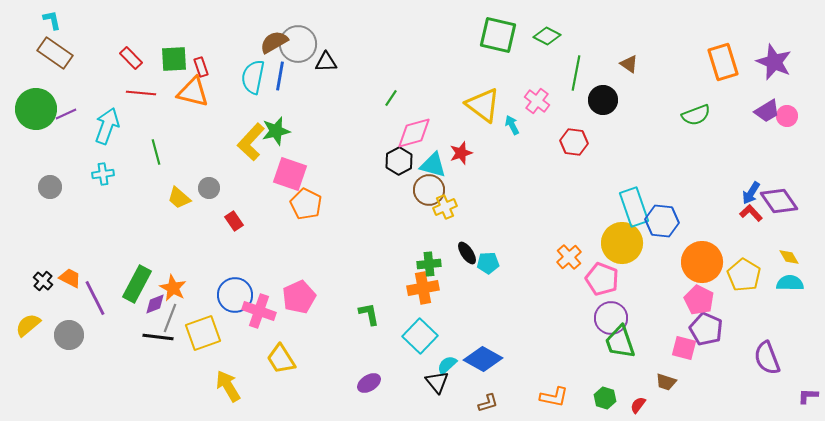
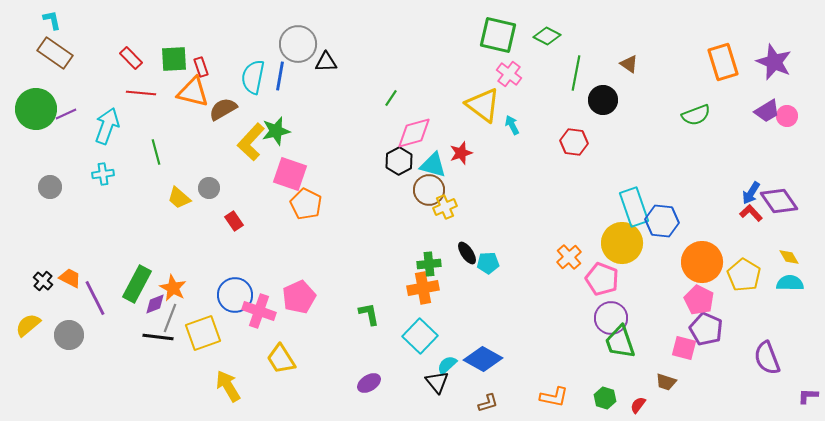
brown semicircle at (274, 42): moved 51 px left, 67 px down
pink cross at (537, 101): moved 28 px left, 27 px up
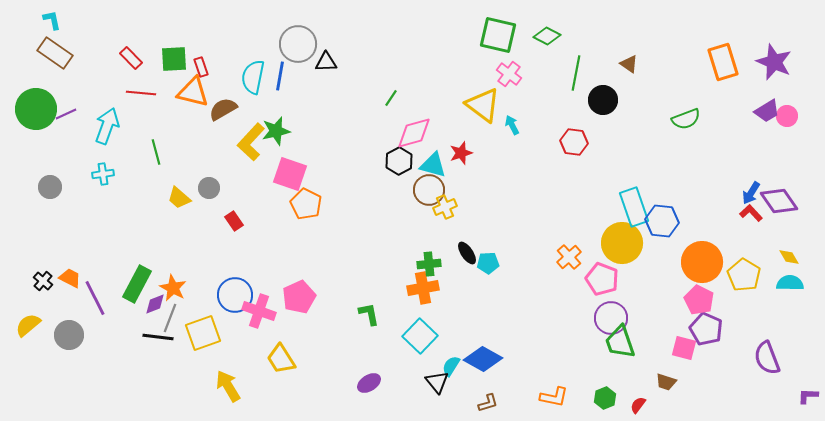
green semicircle at (696, 115): moved 10 px left, 4 px down
cyan semicircle at (447, 365): moved 4 px right, 1 px down; rotated 15 degrees counterclockwise
green hexagon at (605, 398): rotated 20 degrees clockwise
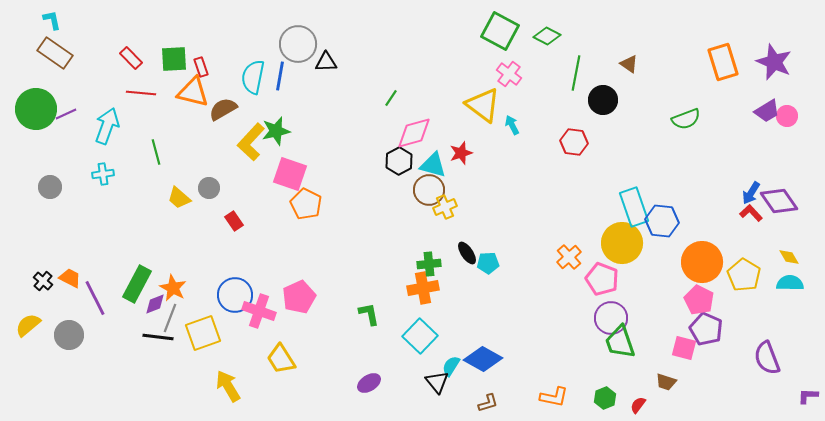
green square at (498, 35): moved 2 px right, 4 px up; rotated 15 degrees clockwise
